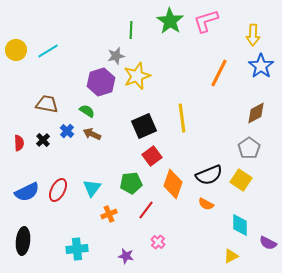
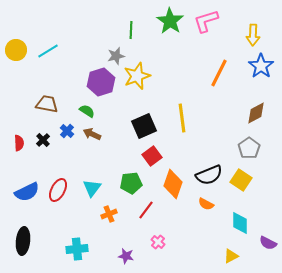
cyan diamond: moved 2 px up
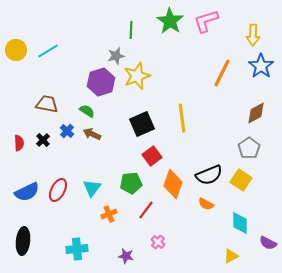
orange line: moved 3 px right
black square: moved 2 px left, 2 px up
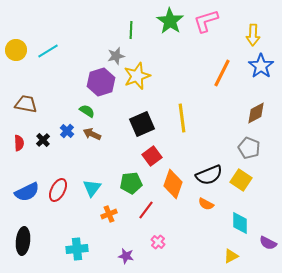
brown trapezoid: moved 21 px left
gray pentagon: rotated 15 degrees counterclockwise
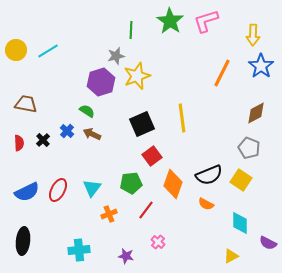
cyan cross: moved 2 px right, 1 px down
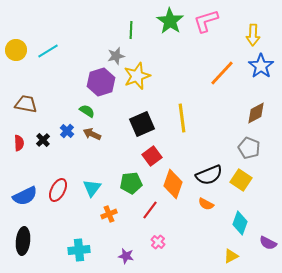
orange line: rotated 16 degrees clockwise
blue semicircle: moved 2 px left, 4 px down
red line: moved 4 px right
cyan diamond: rotated 20 degrees clockwise
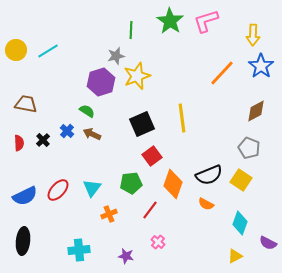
brown diamond: moved 2 px up
red ellipse: rotated 15 degrees clockwise
yellow triangle: moved 4 px right
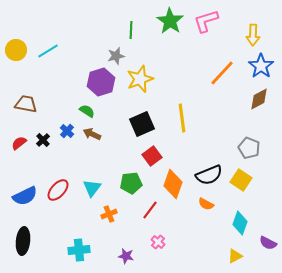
yellow star: moved 3 px right, 3 px down
brown diamond: moved 3 px right, 12 px up
red semicircle: rotated 126 degrees counterclockwise
